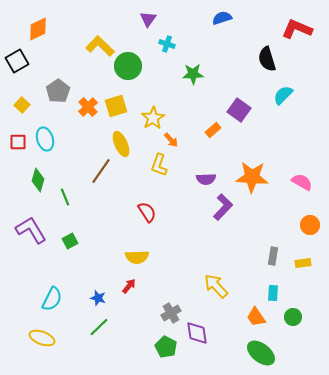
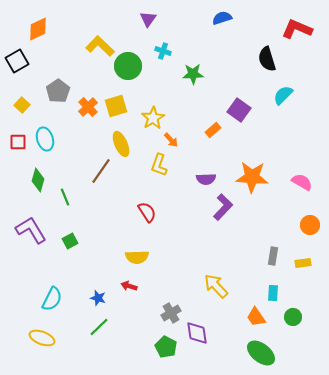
cyan cross at (167, 44): moved 4 px left, 7 px down
red arrow at (129, 286): rotated 112 degrees counterclockwise
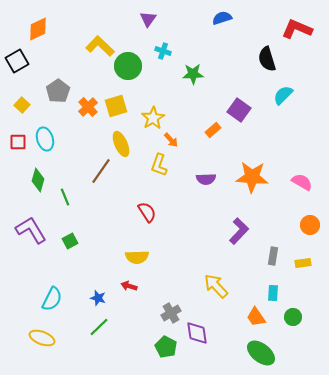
purple L-shape at (223, 207): moved 16 px right, 24 px down
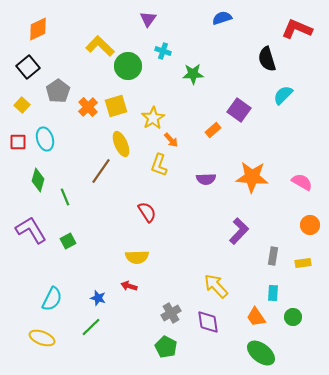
black square at (17, 61): moved 11 px right, 6 px down; rotated 10 degrees counterclockwise
green square at (70, 241): moved 2 px left
green line at (99, 327): moved 8 px left
purple diamond at (197, 333): moved 11 px right, 11 px up
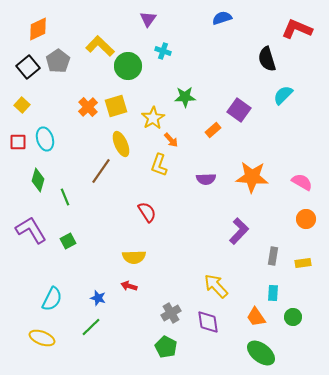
green star at (193, 74): moved 8 px left, 23 px down
gray pentagon at (58, 91): moved 30 px up
orange circle at (310, 225): moved 4 px left, 6 px up
yellow semicircle at (137, 257): moved 3 px left
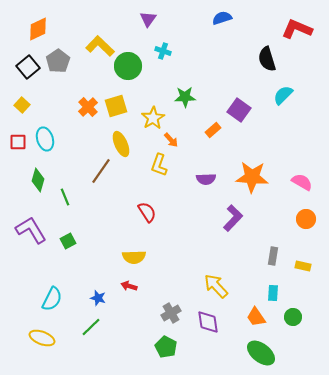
purple L-shape at (239, 231): moved 6 px left, 13 px up
yellow rectangle at (303, 263): moved 3 px down; rotated 21 degrees clockwise
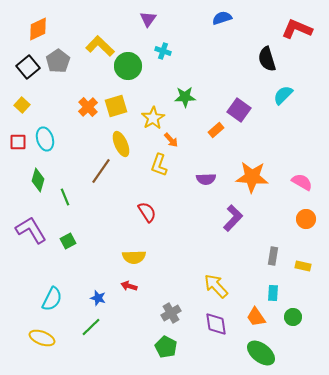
orange rectangle at (213, 130): moved 3 px right
purple diamond at (208, 322): moved 8 px right, 2 px down
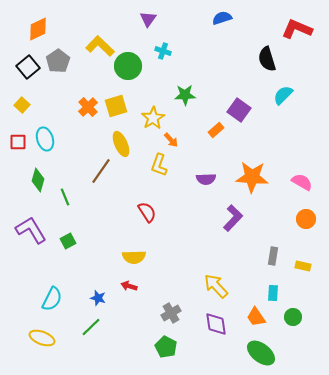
green star at (185, 97): moved 2 px up
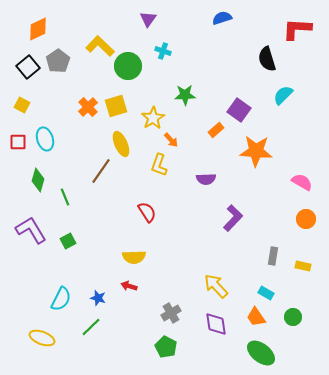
red L-shape at (297, 29): rotated 20 degrees counterclockwise
yellow square at (22, 105): rotated 14 degrees counterclockwise
orange star at (252, 177): moved 4 px right, 26 px up
cyan rectangle at (273, 293): moved 7 px left; rotated 63 degrees counterclockwise
cyan semicircle at (52, 299): moved 9 px right
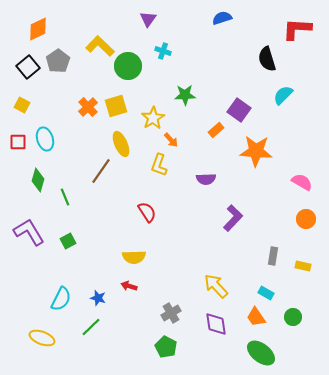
purple L-shape at (31, 230): moved 2 px left, 2 px down
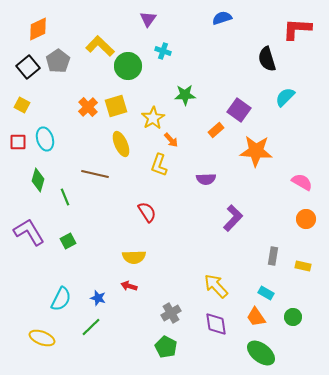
cyan semicircle at (283, 95): moved 2 px right, 2 px down
brown line at (101, 171): moved 6 px left, 3 px down; rotated 68 degrees clockwise
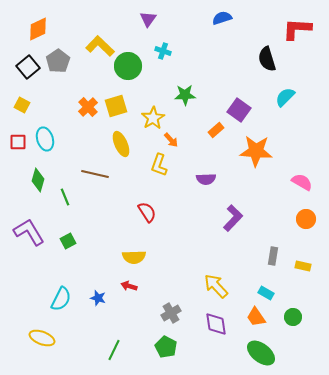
green line at (91, 327): moved 23 px right, 23 px down; rotated 20 degrees counterclockwise
